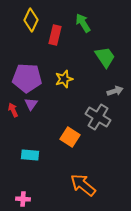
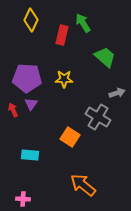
red rectangle: moved 7 px right
green trapezoid: rotated 15 degrees counterclockwise
yellow star: rotated 18 degrees clockwise
gray arrow: moved 2 px right, 2 px down
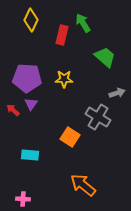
red arrow: rotated 24 degrees counterclockwise
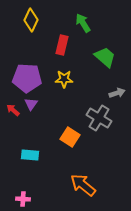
red rectangle: moved 10 px down
gray cross: moved 1 px right, 1 px down
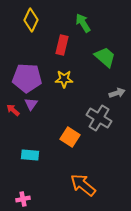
pink cross: rotated 16 degrees counterclockwise
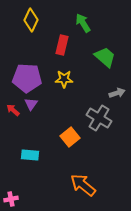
orange square: rotated 18 degrees clockwise
pink cross: moved 12 px left
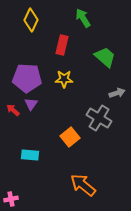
green arrow: moved 5 px up
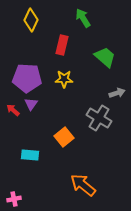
orange square: moved 6 px left
pink cross: moved 3 px right
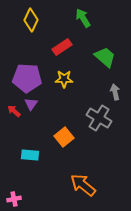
red rectangle: moved 2 px down; rotated 42 degrees clockwise
gray arrow: moved 2 px left, 1 px up; rotated 84 degrees counterclockwise
red arrow: moved 1 px right, 1 px down
